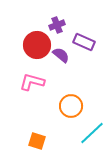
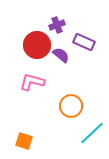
orange square: moved 13 px left
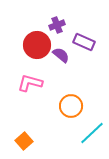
pink L-shape: moved 2 px left, 1 px down
orange square: rotated 30 degrees clockwise
